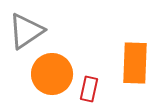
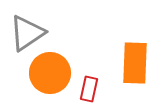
gray triangle: moved 1 px right, 2 px down
orange circle: moved 2 px left, 1 px up
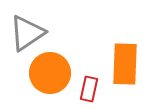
orange rectangle: moved 10 px left, 1 px down
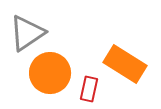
orange rectangle: rotated 60 degrees counterclockwise
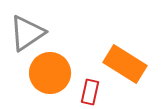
red rectangle: moved 1 px right, 3 px down
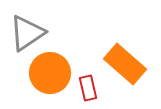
orange rectangle: rotated 9 degrees clockwise
red rectangle: moved 2 px left, 4 px up; rotated 25 degrees counterclockwise
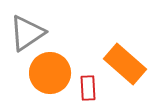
red rectangle: rotated 10 degrees clockwise
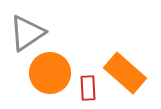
orange rectangle: moved 9 px down
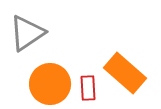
orange circle: moved 11 px down
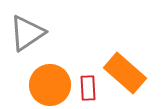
orange circle: moved 1 px down
